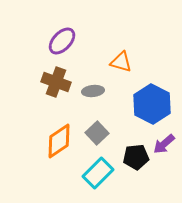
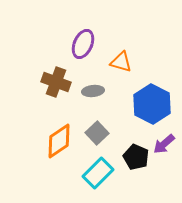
purple ellipse: moved 21 px right, 3 px down; rotated 20 degrees counterclockwise
black pentagon: rotated 30 degrees clockwise
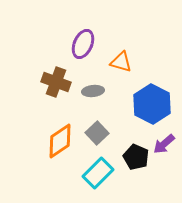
orange diamond: moved 1 px right
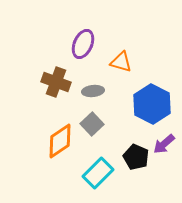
gray square: moved 5 px left, 9 px up
